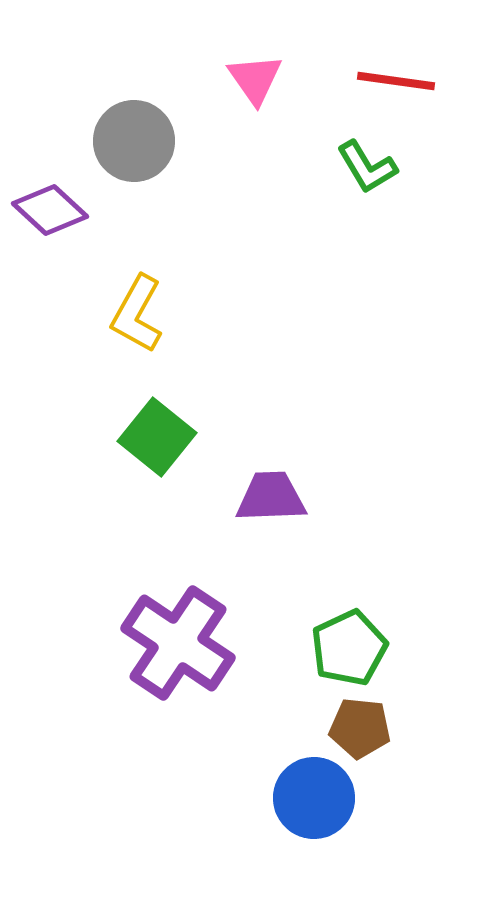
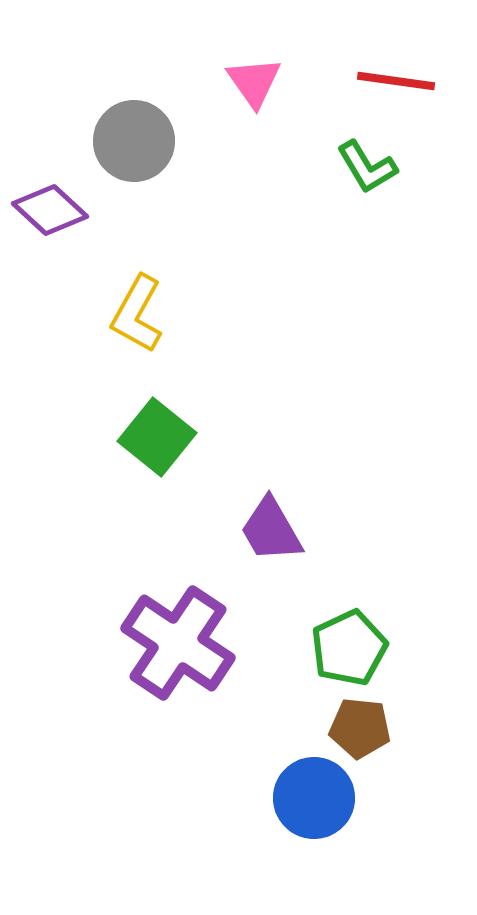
pink triangle: moved 1 px left, 3 px down
purple trapezoid: moved 33 px down; rotated 118 degrees counterclockwise
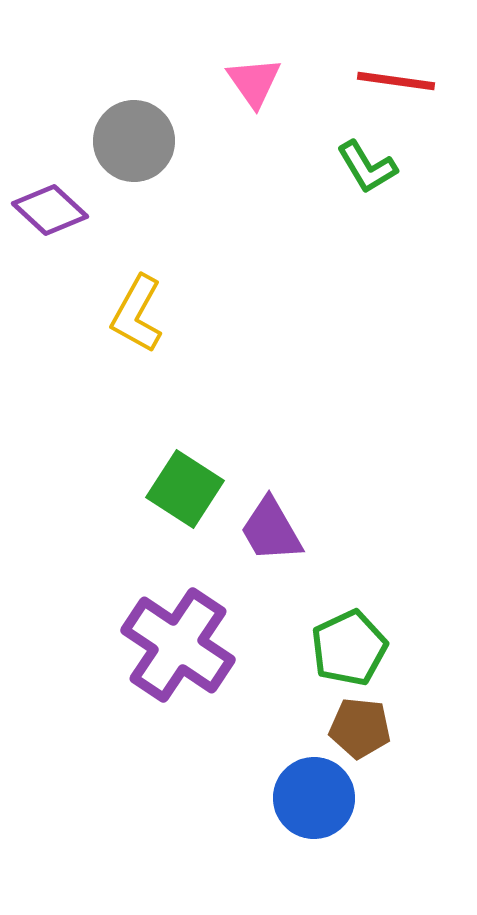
green square: moved 28 px right, 52 px down; rotated 6 degrees counterclockwise
purple cross: moved 2 px down
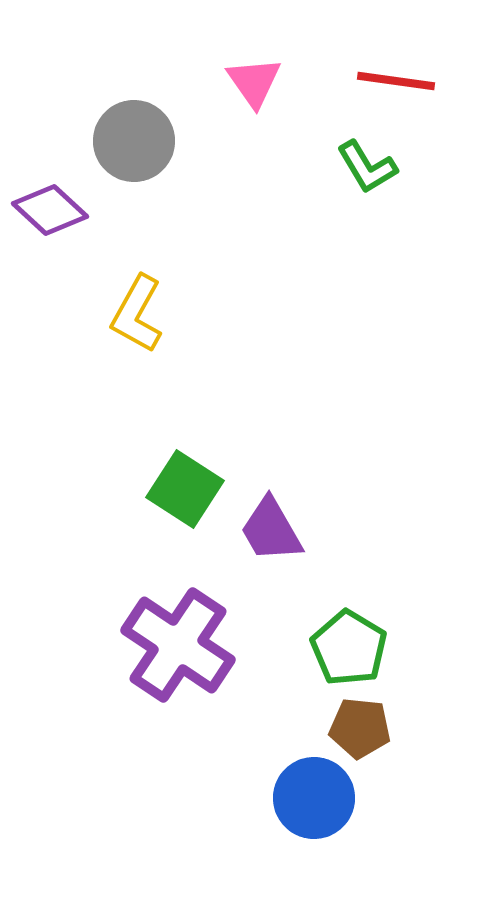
green pentagon: rotated 16 degrees counterclockwise
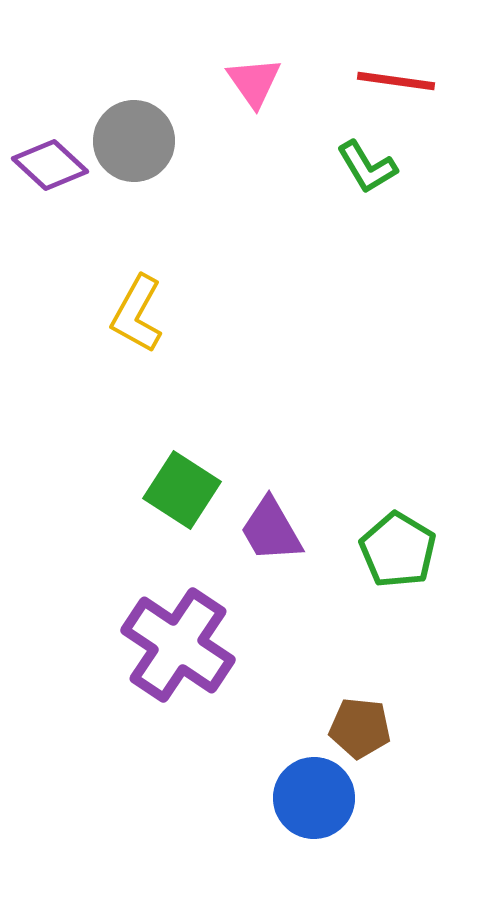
purple diamond: moved 45 px up
green square: moved 3 px left, 1 px down
green pentagon: moved 49 px right, 98 px up
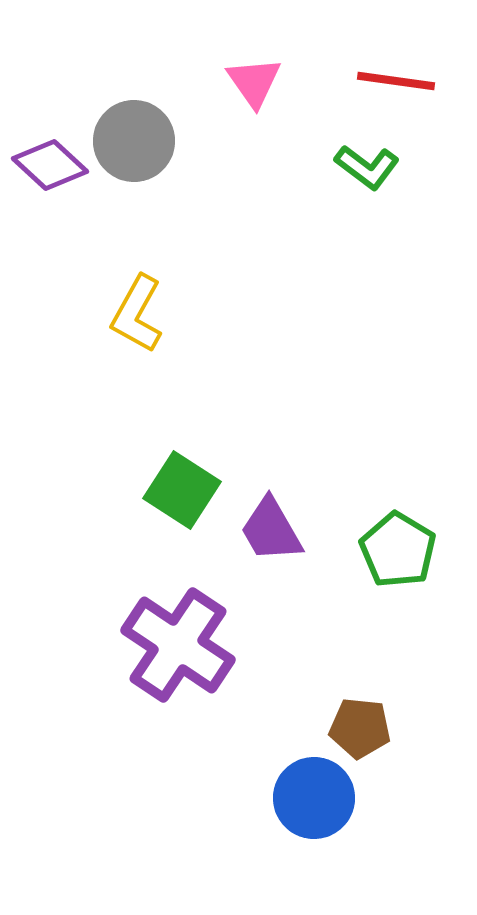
green L-shape: rotated 22 degrees counterclockwise
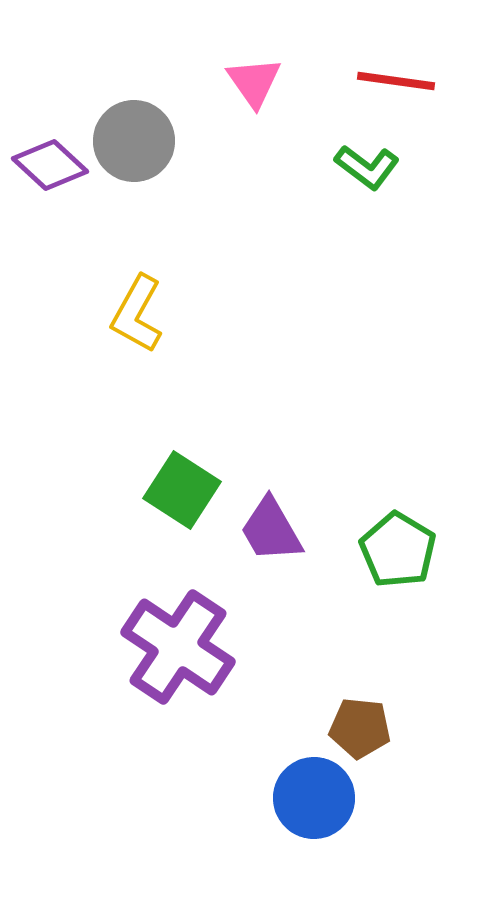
purple cross: moved 2 px down
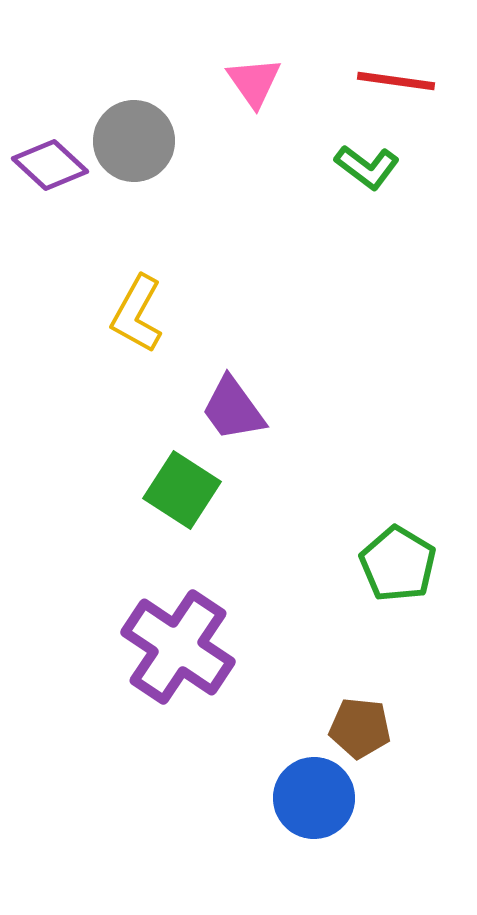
purple trapezoid: moved 38 px left, 121 px up; rotated 6 degrees counterclockwise
green pentagon: moved 14 px down
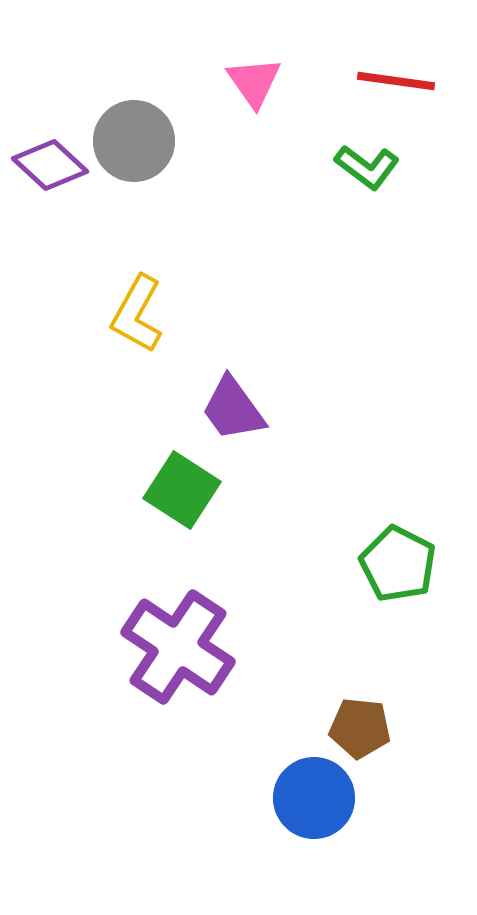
green pentagon: rotated 4 degrees counterclockwise
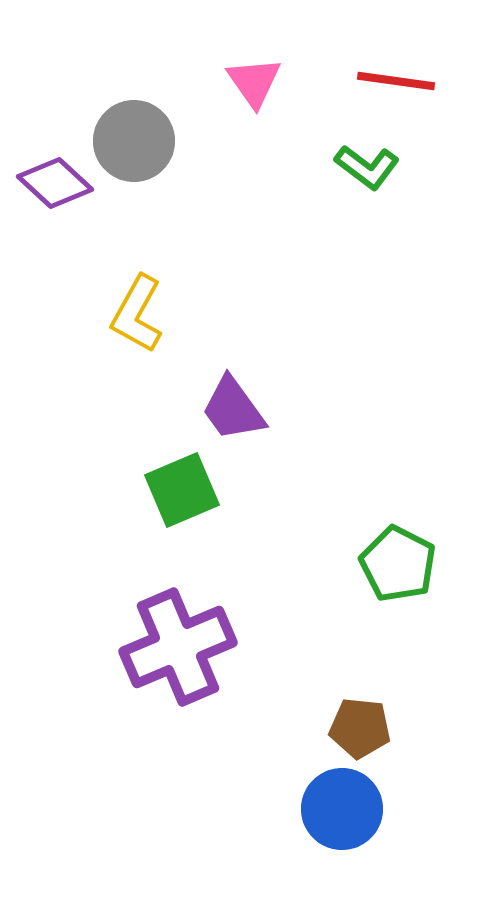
purple diamond: moved 5 px right, 18 px down
green square: rotated 34 degrees clockwise
purple cross: rotated 33 degrees clockwise
blue circle: moved 28 px right, 11 px down
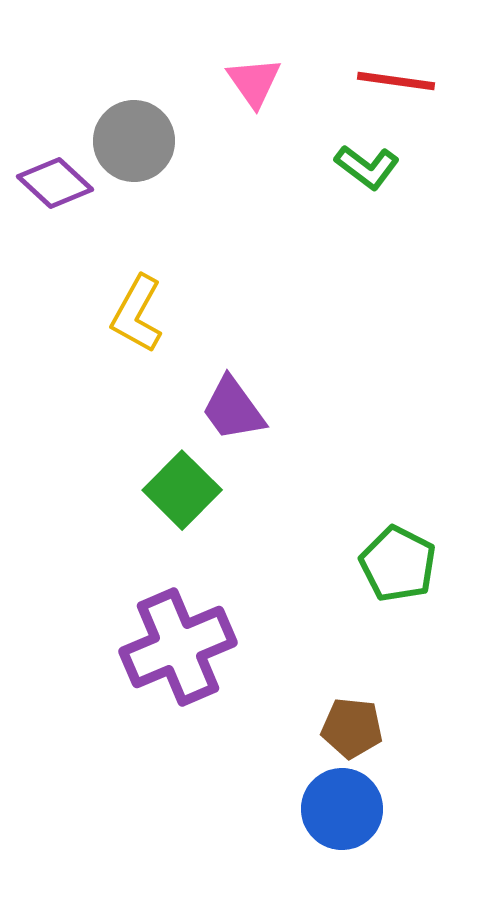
green square: rotated 22 degrees counterclockwise
brown pentagon: moved 8 px left
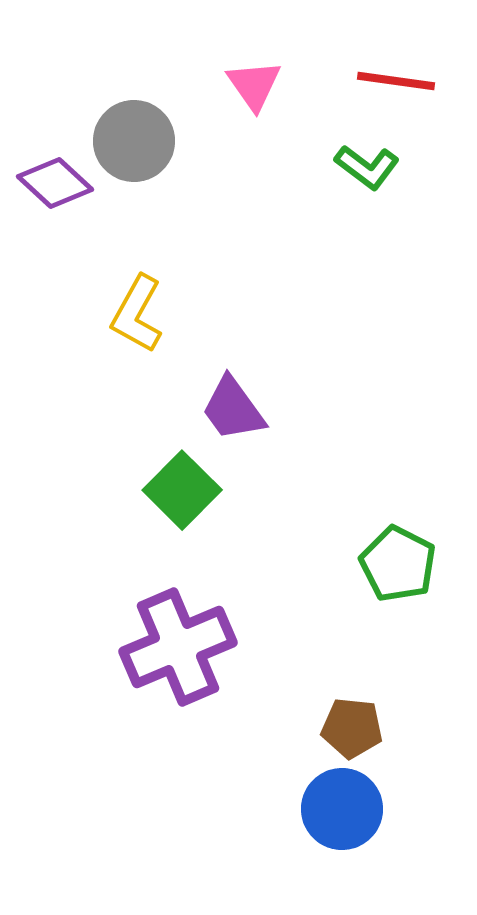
pink triangle: moved 3 px down
